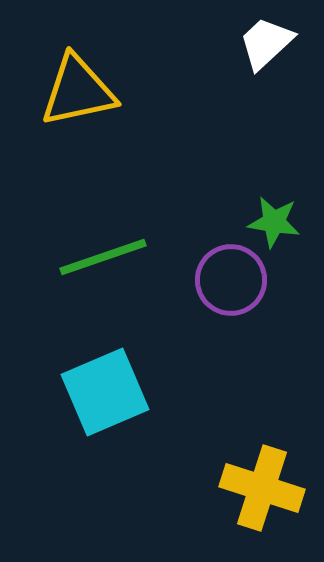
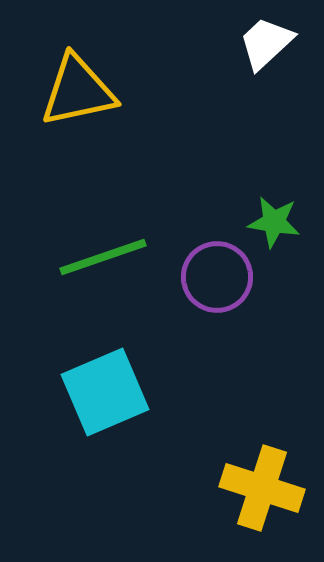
purple circle: moved 14 px left, 3 px up
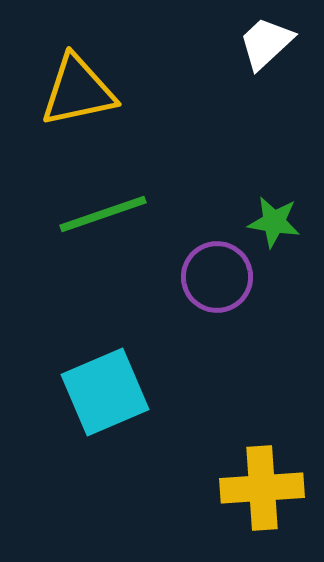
green line: moved 43 px up
yellow cross: rotated 22 degrees counterclockwise
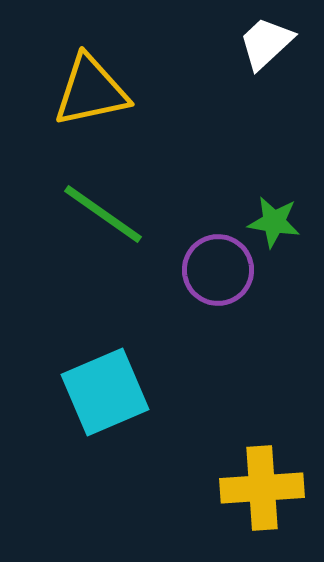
yellow triangle: moved 13 px right
green line: rotated 54 degrees clockwise
purple circle: moved 1 px right, 7 px up
